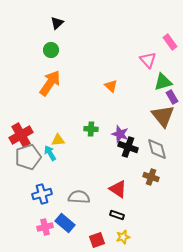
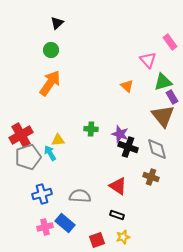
orange triangle: moved 16 px right
red triangle: moved 3 px up
gray semicircle: moved 1 px right, 1 px up
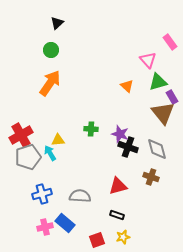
green triangle: moved 5 px left
brown triangle: moved 3 px up
red triangle: rotated 48 degrees counterclockwise
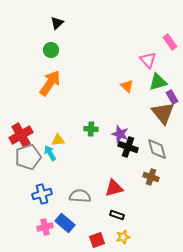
red triangle: moved 4 px left, 2 px down
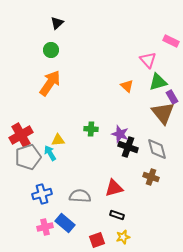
pink rectangle: moved 1 px right, 1 px up; rotated 28 degrees counterclockwise
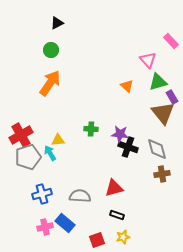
black triangle: rotated 16 degrees clockwise
pink rectangle: rotated 21 degrees clockwise
purple star: rotated 12 degrees counterclockwise
brown cross: moved 11 px right, 3 px up; rotated 28 degrees counterclockwise
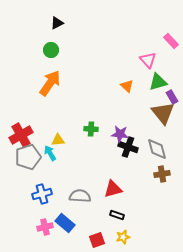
red triangle: moved 1 px left, 1 px down
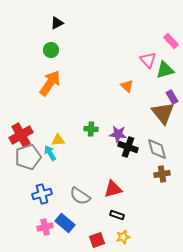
green triangle: moved 7 px right, 12 px up
purple star: moved 2 px left
gray semicircle: rotated 150 degrees counterclockwise
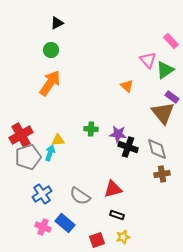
green triangle: rotated 18 degrees counterclockwise
purple rectangle: rotated 24 degrees counterclockwise
cyan arrow: rotated 49 degrees clockwise
blue cross: rotated 18 degrees counterclockwise
pink cross: moved 2 px left; rotated 35 degrees clockwise
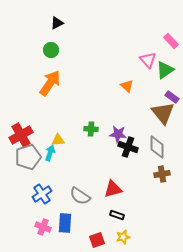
gray diamond: moved 2 px up; rotated 15 degrees clockwise
blue rectangle: rotated 54 degrees clockwise
